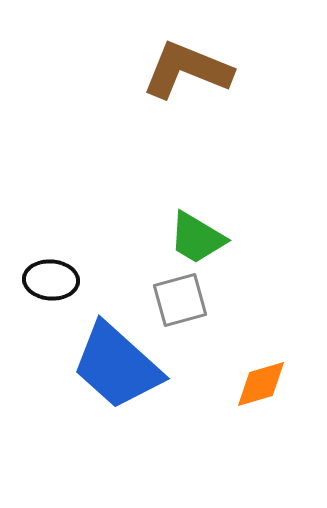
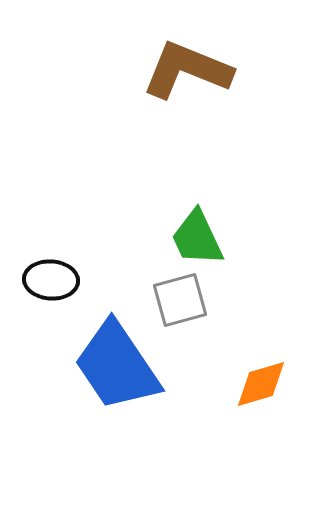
green trapezoid: rotated 34 degrees clockwise
blue trapezoid: rotated 14 degrees clockwise
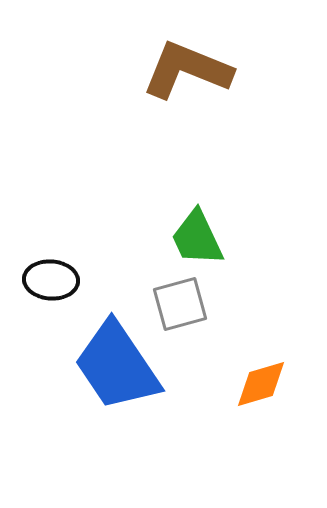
gray square: moved 4 px down
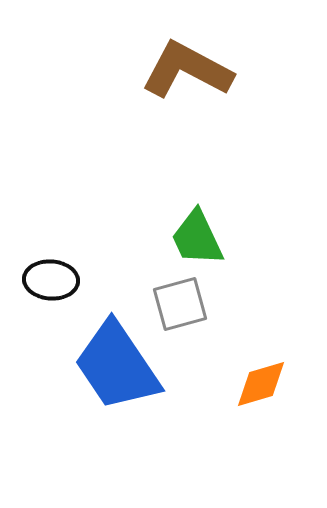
brown L-shape: rotated 6 degrees clockwise
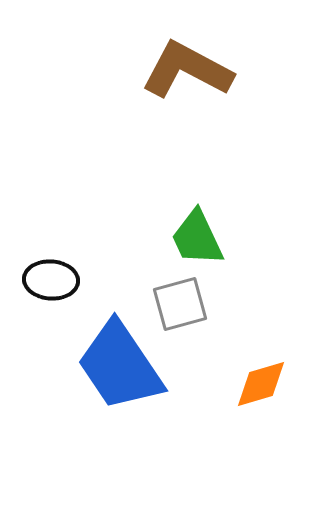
blue trapezoid: moved 3 px right
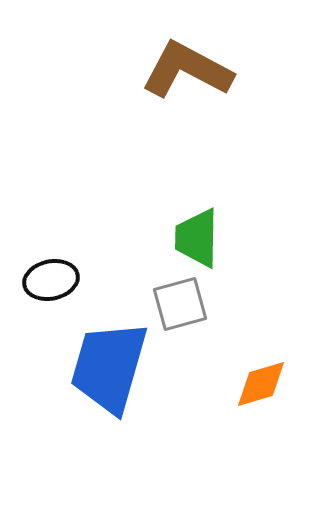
green trapezoid: rotated 26 degrees clockwise
black ellipse: rotated 16 degrees counterclockwise
blue trapezoid: moved 11 px left, 1 px down; rotated 50 degrees clockwise
